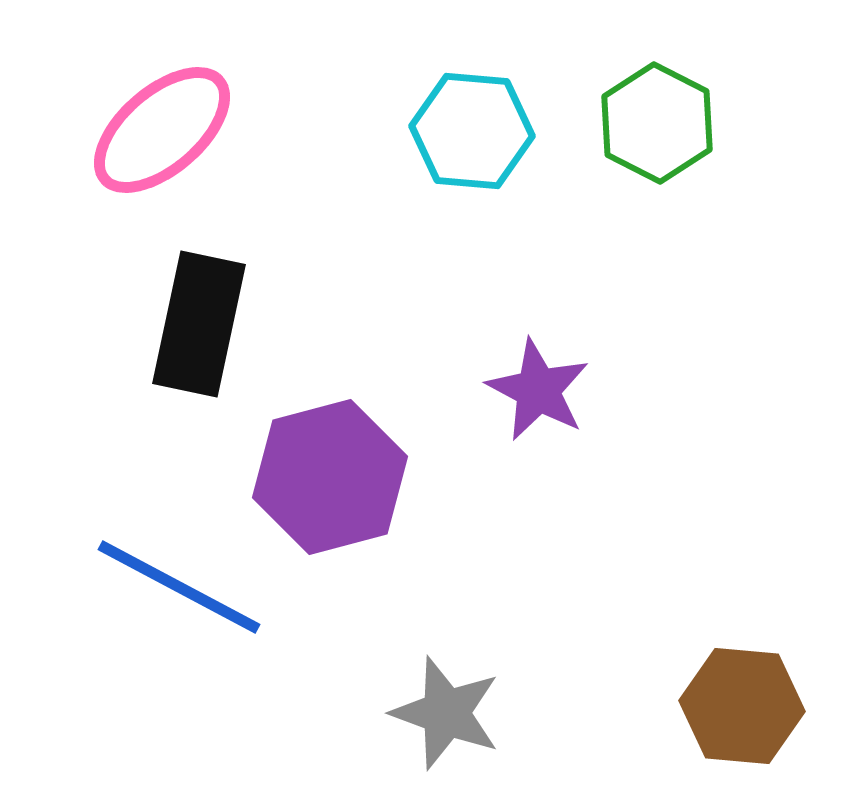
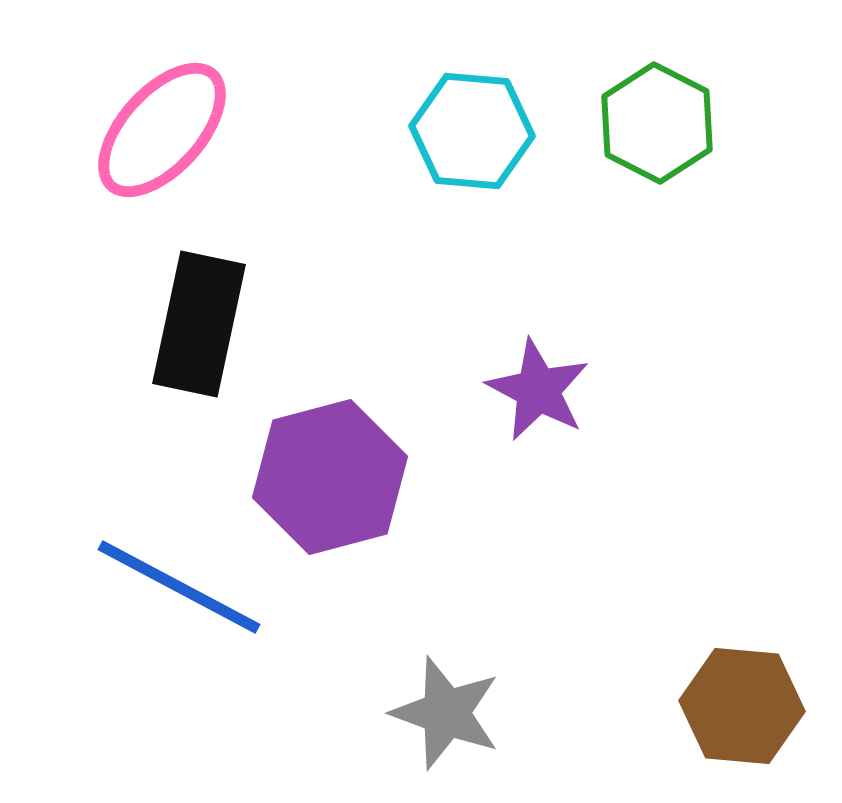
pink ellipse: rotated 7 degrees counterclockwise
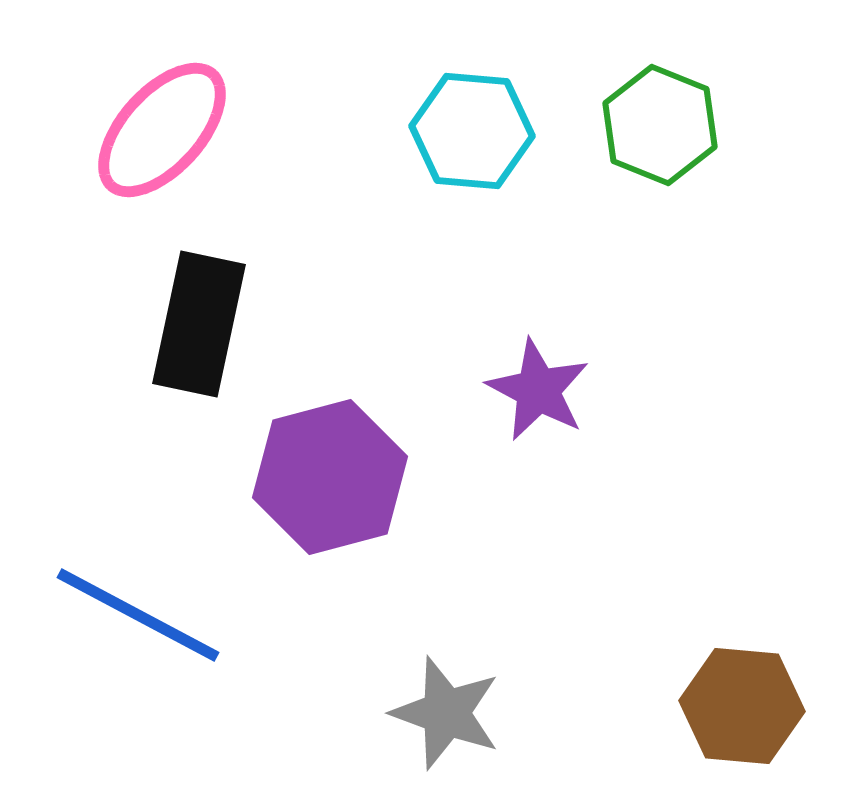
green hexagon: moved 3 px right, 2 px down; rotated 5 degrees counterclockwise
blue line: moved 41 px left, 28 px down
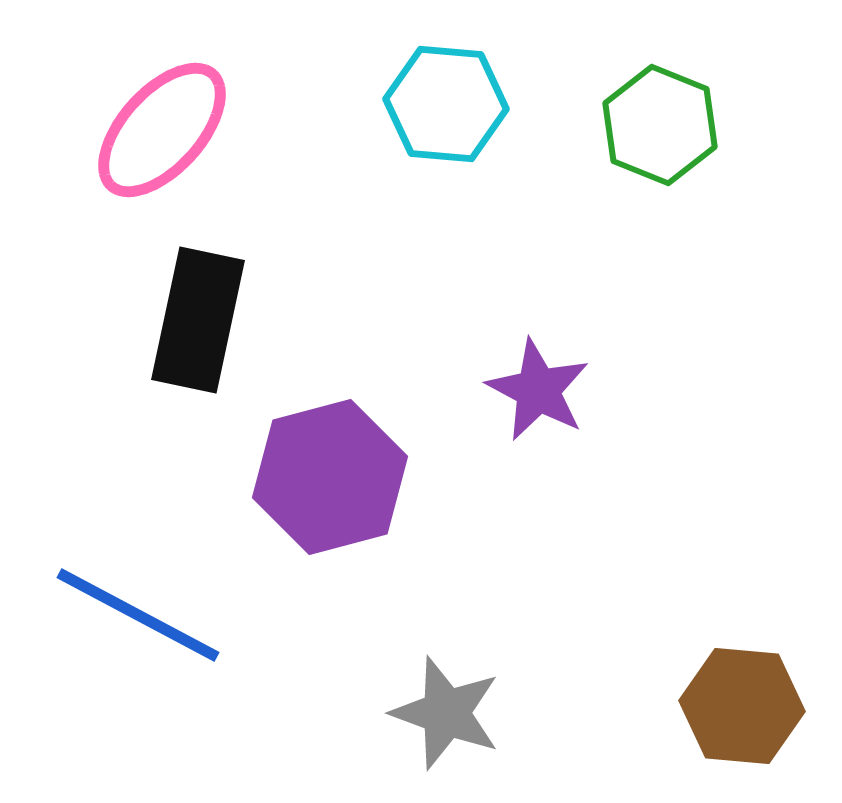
cyan hexagon: moved 26 px left, 27 px up
black rectangle: moved 1 px left, 4 px up
